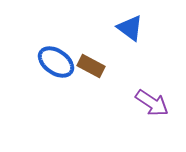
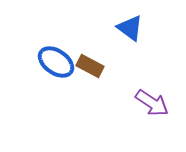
brown rectangle: moved 1 px left
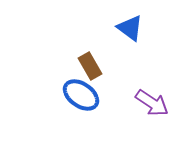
blue ellipse: moved 25 px right, 33 px down
brown rectangle: rotated 32 degrees clockwise
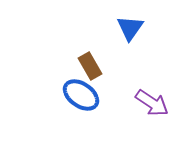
blue triangle: rotated 28 degrees clockwise
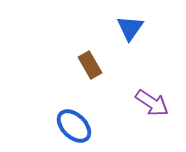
brown rectangle: moved 1 px up
blue ellipse: moved 7 px left, 31 px down; rotated 9 degrees clockwise
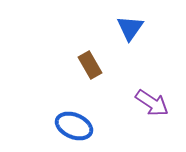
blue ellipse: rotated 21 degrees counterclockwise
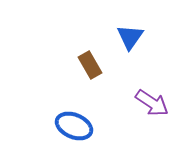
blue triangle: moved 9 px down
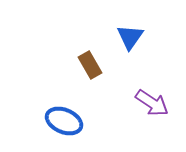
blue ellipse: moved 10 px left, 5 px up
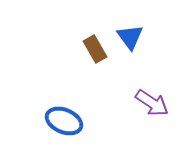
blue triangle: rotated 12 degrees counterclockwise
brown rectangle: moved 5 px right, 16 px up
